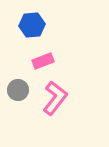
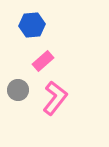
pink rectangle: rotated 20 degrees counterclockwise
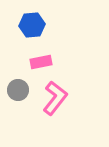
pink rectangle: moved 2 px left, 1 px down; rotated 30 degrees clockwise
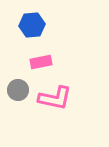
pink L-shape: rotated 64 degrees clockwise
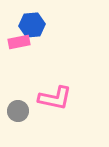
pink rectangle: moved 22 px left, 20 px up
gray circle: moved 21 px down
